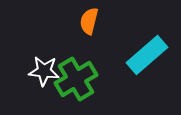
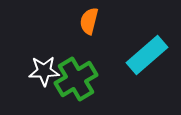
white star: rotated 8 degrees counterclockwise
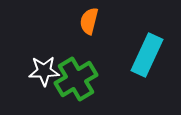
cyan rectangle: rotated 24 degrees counterclockwise
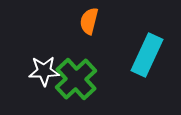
green cross: rotated 12 degrees counterclockwise
